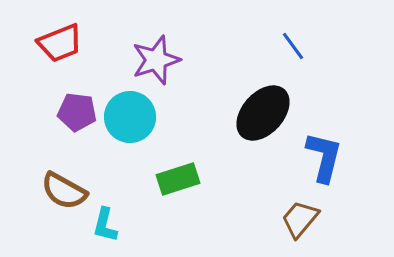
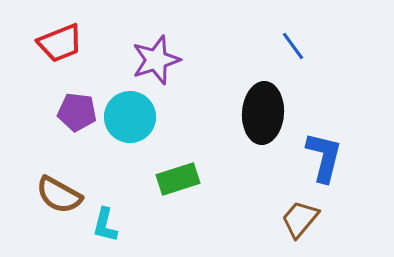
black ellipse: rotated 38 degrees counterclockwise
brown semicircle: moved 5 px left, 4 px down
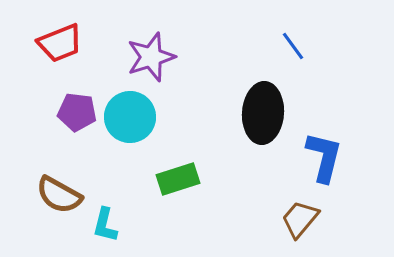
purple star: moved 5 px left, 3 px up
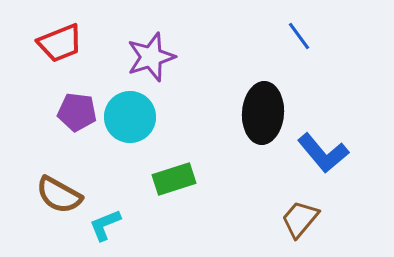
blue line: moved 6 px right, 10 px up
blue L-shape: moved 1 px left, 4 px up; rotated 126 degrees clockwise
green rectangle: moved 4 px left
cyan L-shape: rotated 54 degrees clockwise
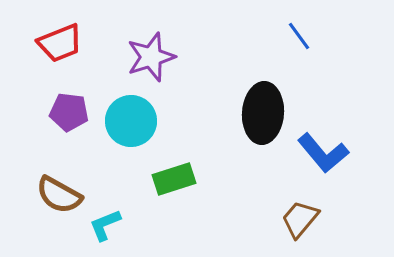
purple pentagon: moved 8 px left
cyan circle: moved 1 px right, 4 px down
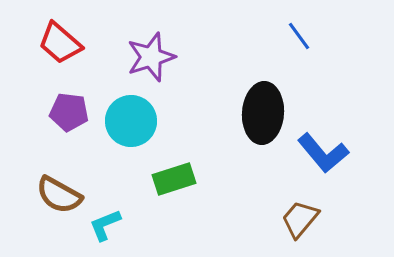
red trapezoid: rotated 63 degrees clockwise
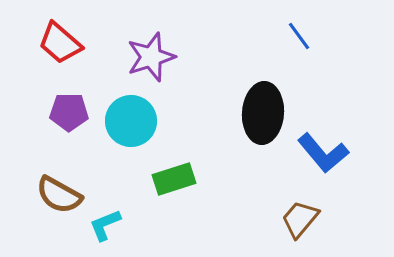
purple pentagon: rotated 6 degrees counterclockwise
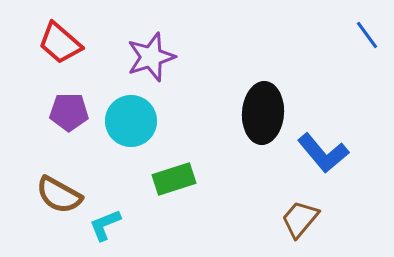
blue line: moved 68 px right, 1 px up
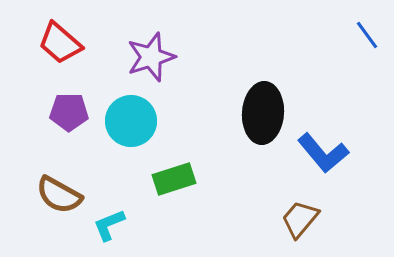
cyan L-shape: moved 4 px right
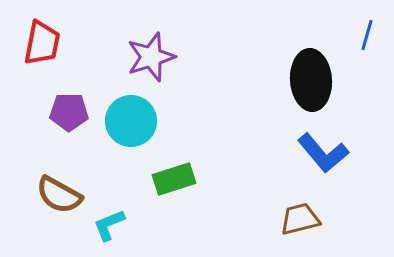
blue line: rotated 52 degrees clockwise
red trapezoid: moved 18 px left; rotated 120 degrees counterclockwise
black ellipse: moved 48 px right, 33 px up; rotated 8 degrees counterclockwise
brown trapezoid: rotated 36 degrees clockwise
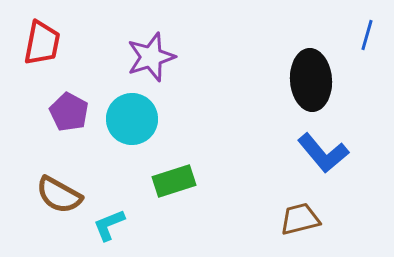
purple pentagon: rotated 27 degrees clockwise
cyan circle: moved 1 px right, 2 px up
green rectangle: moved 2 px down
